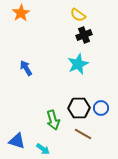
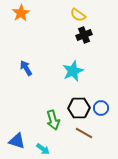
cyan star: moved 5 px left, 7 px down
brown line: moved 1 px right, 1 px up
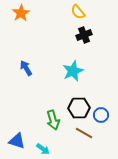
yellow semicircle: moved 3 px up; rotated 14 degrees clockwise
blue circle: moved 7 px down
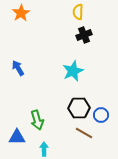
yellow semicircle: rotated 42 degrees clockwise
blue arrow: moved 8 px left
green arrow: moved 16 px left
blue triangle: moved 4 px up; rotated 18 degrees counterclockwise
cyan arrow: moved 1 px right; rotated 128 degrees counterclockwise
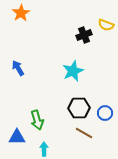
yellow semicircle: moved 28 px right, 13 px down; rotated 70 degrees counterclockwise
blue circle: moved 4 px right, 2 px up
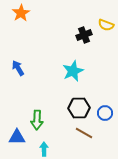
green arrow: rotated 18 degrees clockwise
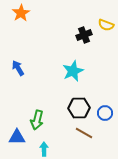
green arrow: rotated 12 degrees clockwise
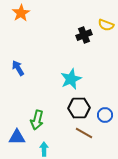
cyan star: moved 2 px left, 8 px down
blue circle: moved 2 px down
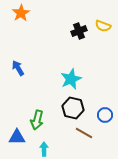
yellow semicircle: moved 3 px left, 1 px down
black cross: moved 5 px left, 4 px up
black hexagon: moved 6 px left; rotated 15 degrees clockwise
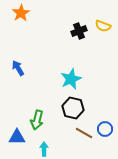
blue circle: moved 14 px down
